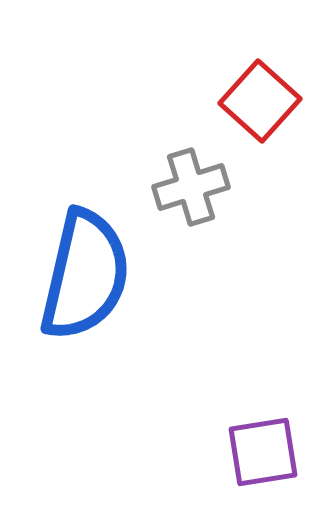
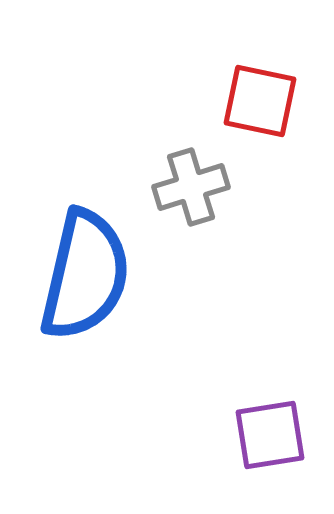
red square: rotated 30 degrees counterclockwise
purple square: moved 7 px right, 17 px up
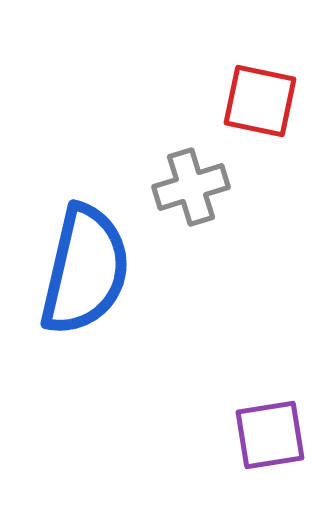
blue semicircle: moved 5 px up
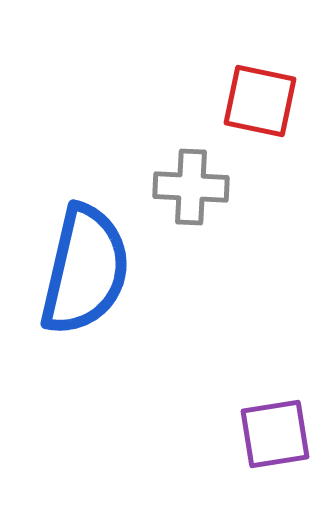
gray cross: rotated 20 degrees clockwise
purple square: moved 5 px right, 1 px up
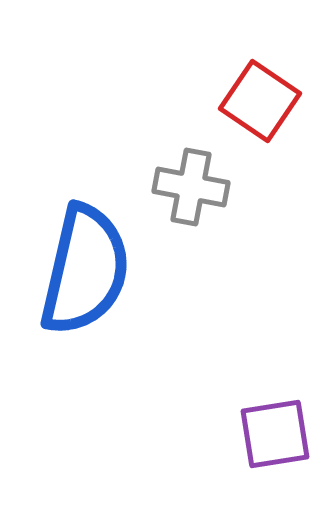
red square: rotated 22 degrees clockwise
gray cross: rotated 8 degrees clockwise
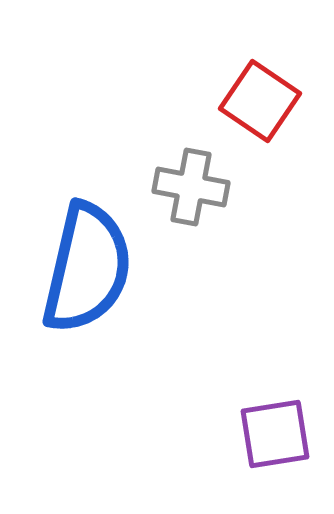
blue semicircle: moved 2 px right, 2 px up
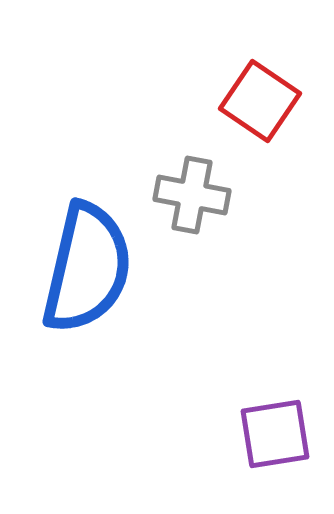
gray cross: moved 1 px right, 8 px down
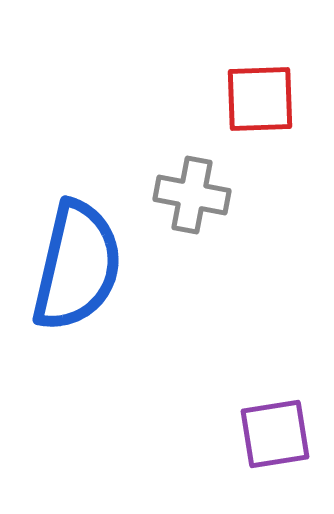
red square: moved 2 px up; rotated 36 degrees counterclockwise
blue semicircle: moved 10 px left, 2 px up
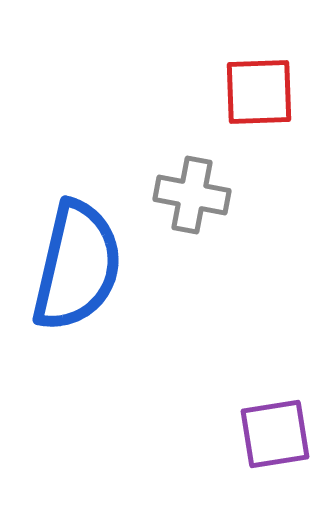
red square: moved 1 px left, 7 px up
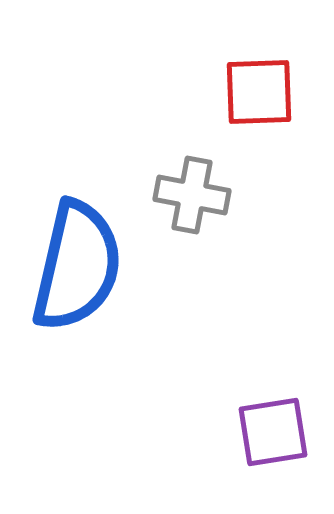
purple square: moved 2 px left, 2 px up
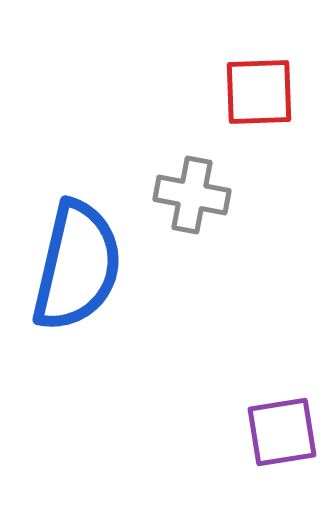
purple square: moved 9 px right
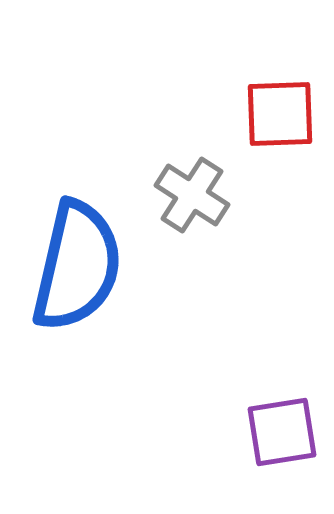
red square: moved 21 px right, 22 px down
gray cross: rotated 22 degrees clockwise
